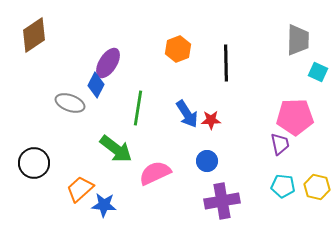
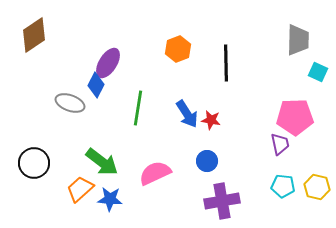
red star: rotated 12 degrees clockwise
green arrow: moved 14 px left, 13 px down
blue star: moved 6 px right, 6 px up
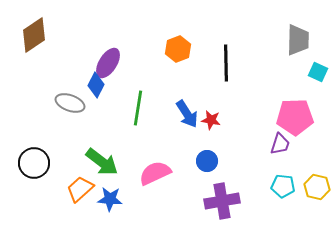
purple trapezoid: rotated 30 degrees clockwise
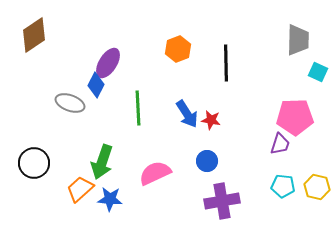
green line: rotated 12 degrees counterclockwise
green arrow: rotated 72 degrees clockwise
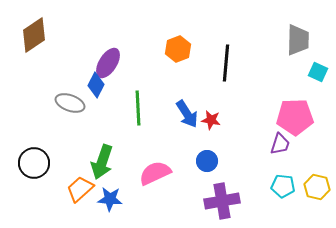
black line: rotated 6 degrees clockwise
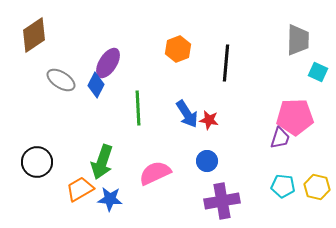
gray ellipse: moved 9 px left, 23 px up; rotated 12 degrees clockwise
red star: moved 2 px left
purple trapezoid: moved 6 px up
black circle: moved 3 px right, 1 px up
orange trapezoid: rotated 12 degrees clockwise
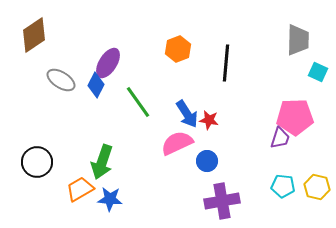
green line: moved 6 px up; rotated 32 degrees counterclockwise
pink semicircle: moved 22 px right, 30 px up
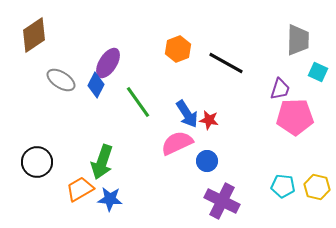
black line: rotated 66 degrees counterclockwise
purple trapezoid: moved 49 px up
purple cross: rotated 36 degrees clockwise
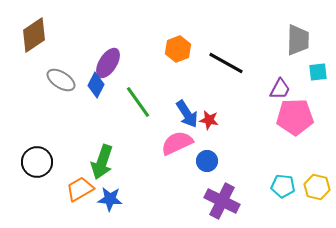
cyan square: rotated 30 degrees counterclockwise
purple trapezoid: rotated 10 degrees clockwise
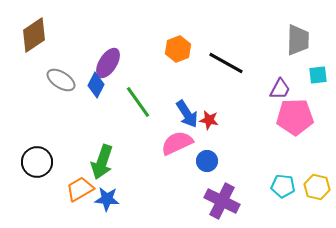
cyan square: moved 3 px down
blue star: moved 3 px left
